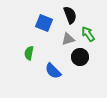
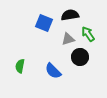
black semicircle: rotated 78 degrees counterclockwise
green semicircle: moved 9 px left, 13 px down
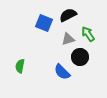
black semicircle: moved 2 px left; rotated 18 degrees counterclockwise
blue semicircle: moved 9 px right, 1 px down
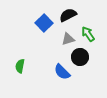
blue square: rotated 24 degrees clockwise
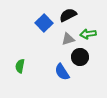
green arrow: rotated 63 degrees counterclockwise
blue semicircle: rotated 12 degrees clockwise
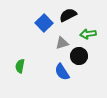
gray triangle: moved 6 px left, 4 px down
black circle: moved 1 px left, 1 px up
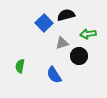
black semicircle: moved 2 px left; rotated 12 degrees clockwise
blue semicircle: moved 8 px left, 3 px down
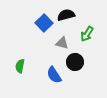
green arrow: moved 1 px left; rotated 49 degrees counterclockwise
gray triangle: rotated 32 degrees clockwise
black circle: moved 4 px left, 6 px down
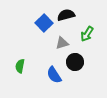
gray triangle: rotated 32 degrees counterclockwise
